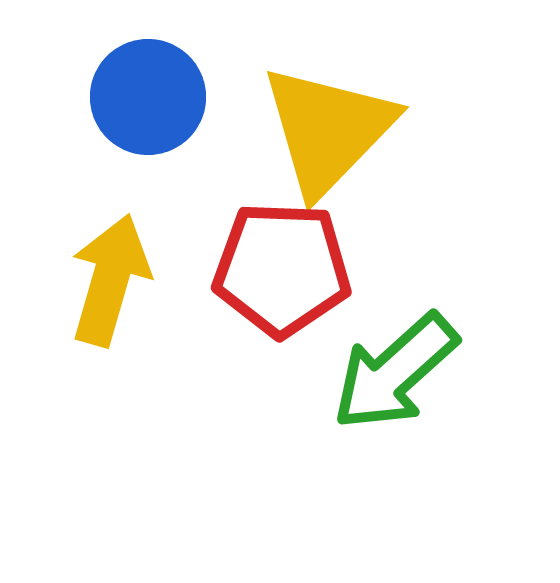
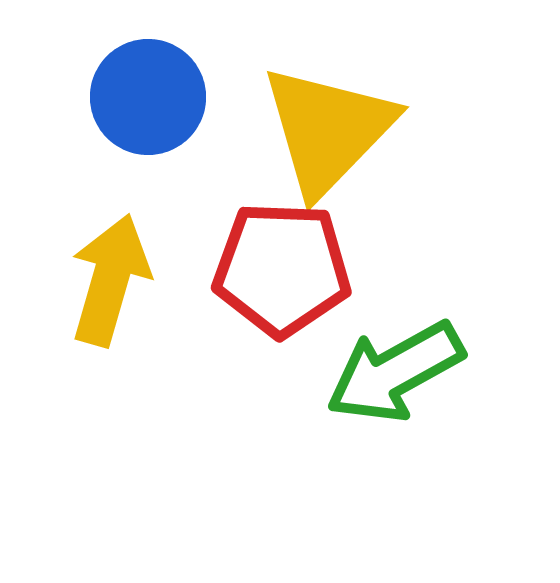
green arrow: rotated 13 degrees clockwise
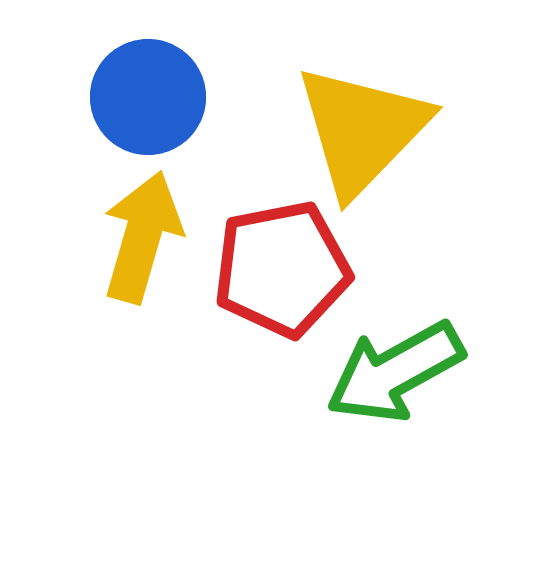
yellow triangle: moved 34 px right
red pentagon: rotated 13 degrees counterclockwise
yellow arrow: moved 32 px right, 43 px up
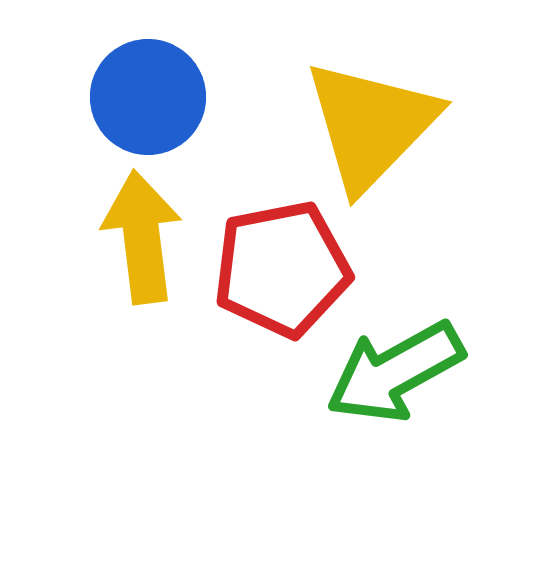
yellow triangle: moved 9 px right, 5 px up
yellow arrow: rotated 23 degrees counterclockwise
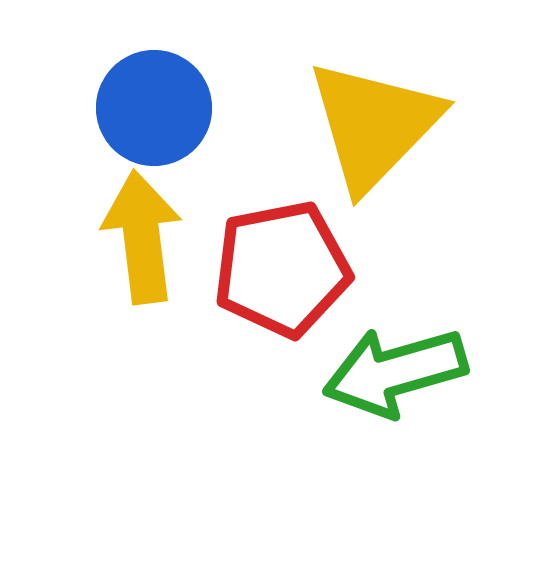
blue circle: moved 6 px right, 11 px down
yellow triangle: moved 3 px right
green arrow: rotated 13 degrees clockwise
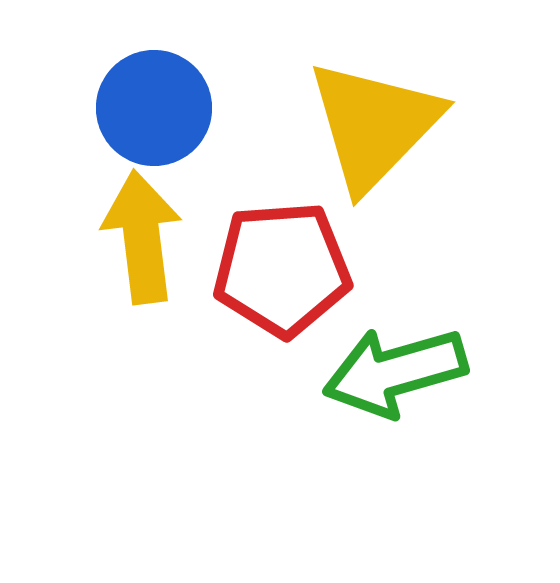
red pentagon: rotated 7 degrees clockwise
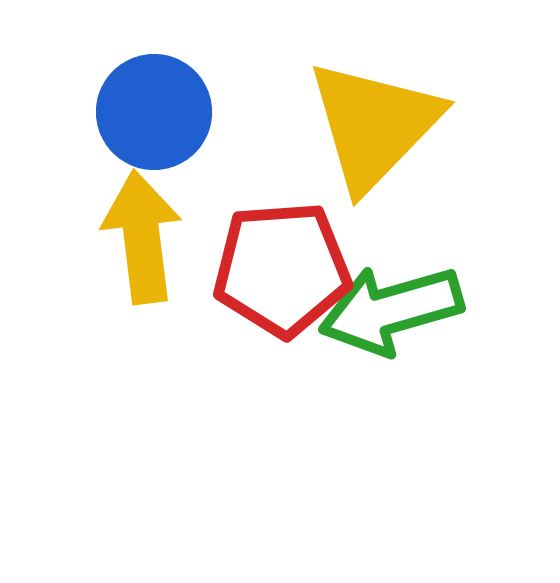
blue circle: moved 4 px down
green arrow: moved 4 px left, 62 px up
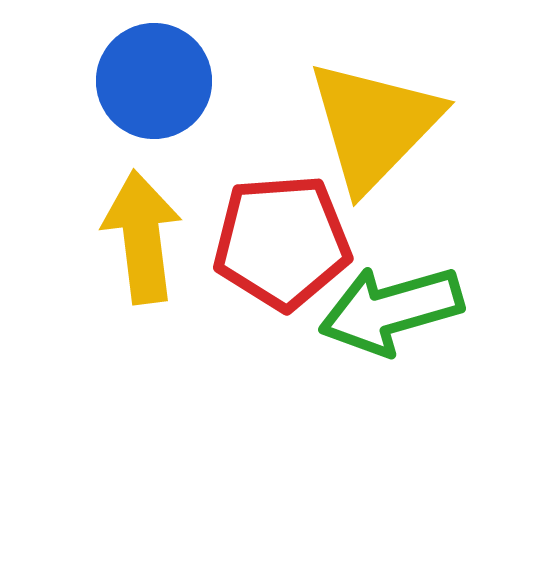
blue circle: moved 31 px up
red pentagon: moved 27 px up
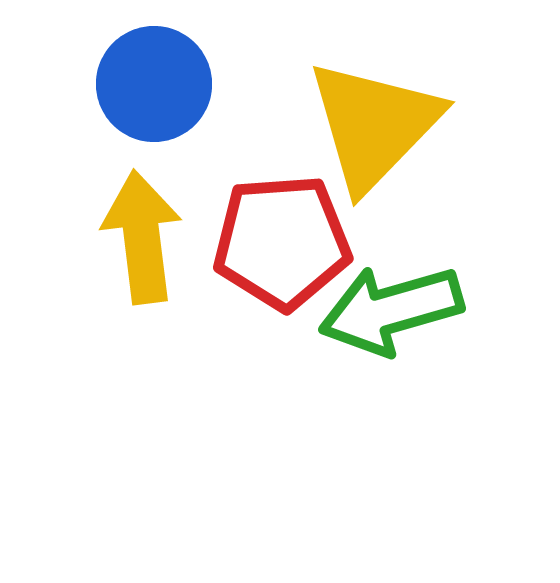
blue circle: moved 3 px down
